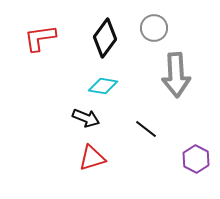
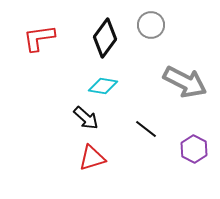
gray circle: moved 3 px left, 3 px up
red L-shape: moved 1 px left
gray arrow: moved 9 px right, 7 px down; rotated 60 degrees counterclockwise
black arrow: rotated 20 degrees clockwise
purple hexagon: moved 2 px left, 10 px up
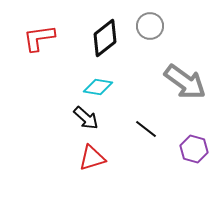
gray circle: moved 1 px left, 1 px down
black diamond: rotated 15 degrees clockwise
gray arrow: rotated 9 degrees clockwise
cyan diamond: moved 5 px left, 1 px down
purple hexagon: rotated 12 degrees counterclockwise
